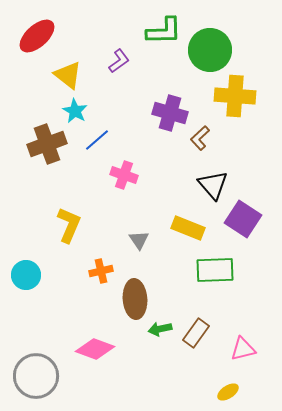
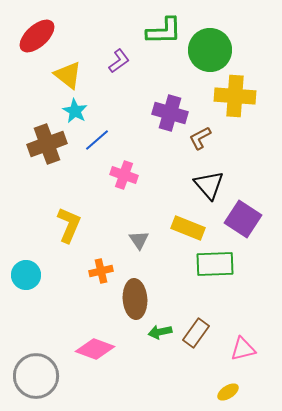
brown L-shape: rotated 15 degrees clockwise
black triangle: moved 4 px left
green rectangle: moved 6 px up
green arrow: moved 3 px down
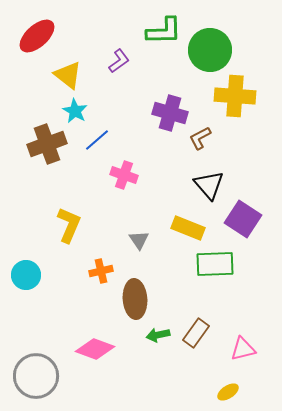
green arrow: moved 2 px left, 3 px down
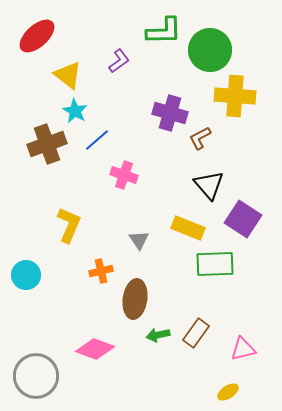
brown ellipse: rotated 12 degrees clockwise
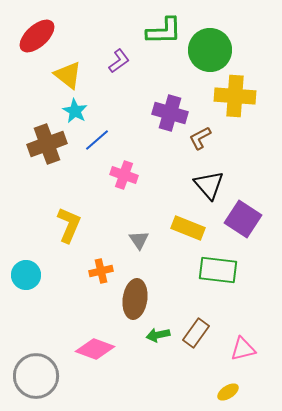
green rectangle: moved 3 px right, 6 px down; rotated 9 degrees clockwise
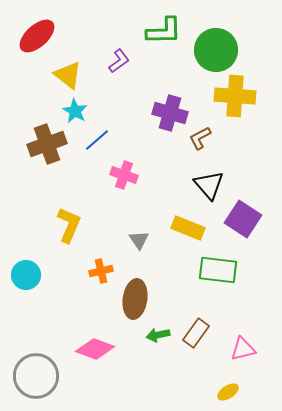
green circle: moved 6 px right
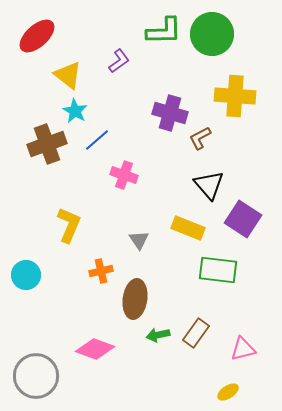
green circle: moved 4 px left, 16 px up
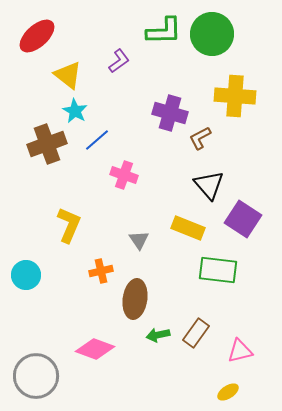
pink triangle: moved 3 px left, 2 px down
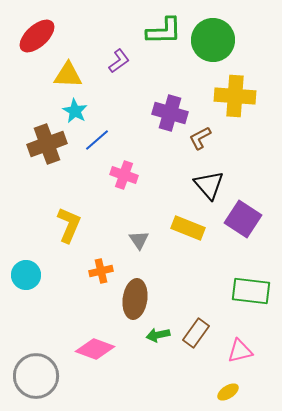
green circle: moved 1 px right, 6 px down
yellow triangle: rotated 36 degrees counterclockwise
green rectangle: moved 33 px right, 21 px down
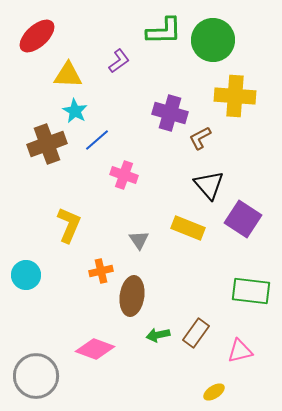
brown ellipse: moved 3 px left, 3 px up
yellow ellipse: moved 14 px left
